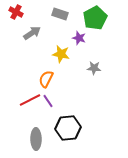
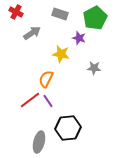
red line: rotated 10 degrees counterclockwise
gray ellipse: moved 3 px right, 3 px down; rotated 15 degrees clockwise
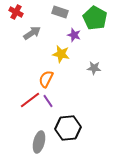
gray rectangle: moved 2 px up
green pentagon: rotated 15 degrees counterclockwise
purple star: moved 5 px left, 3 px up
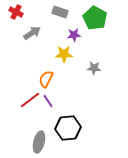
purple star: rotated 24 degrees counterclockwise
yellow star: moved 3 px right; rotated 12 degrees counterclockwise
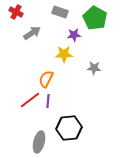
purple line: rotated 40 degrees clockwise
black hexagon: moved 1 px right
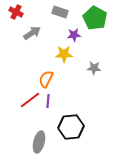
black hexagon: moved 2 px right, 1 px up
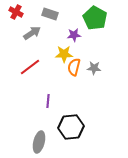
gray rectangle: moved 10 px left, 2 px down
orange semicircle: moved 28 px right, 12 px up; rotated 12 degrees counterclockwise
red line: moved 33 px up
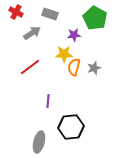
gray star: rotated 24 degrees counterclockwise
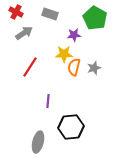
gray arrow: moved 8 px left
red line: rotated 20 degrees counterclockwise
gray ellipse: moved 1 px left
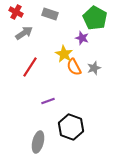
purple star: moved 8 px right, 3 px down; rotated 24 degrees clockwise
yellow star: rotated 30 degrees clockwise
orange semicircle: rotated 42 degrees counterclockwise
purple line: rotated 64 degrees clockwise
black hexagon: rotated 25 degrees clockwise
